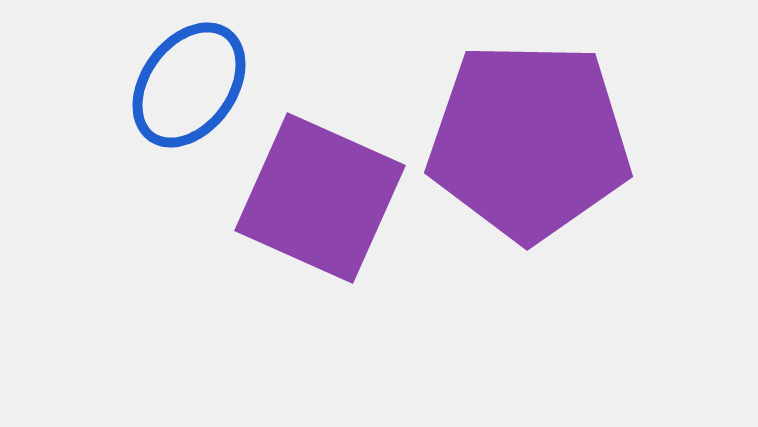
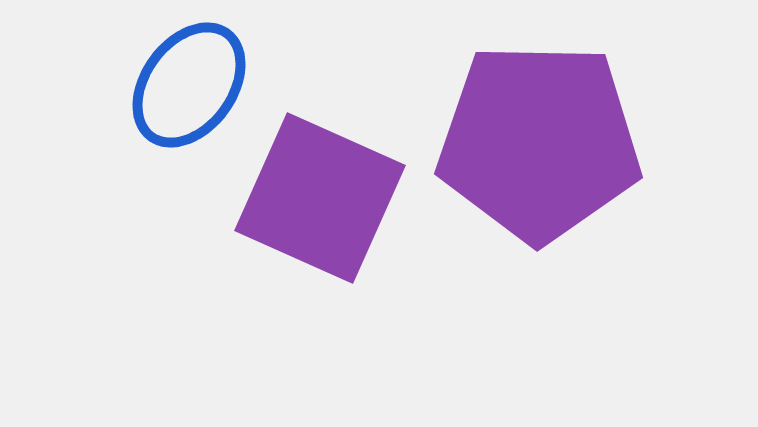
purple pentagon: moved 10 px right, 1 px down
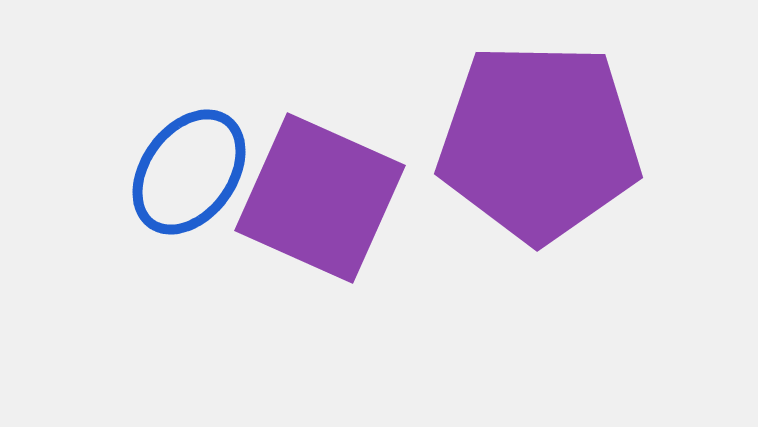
blue ellipse: moved 87 px down
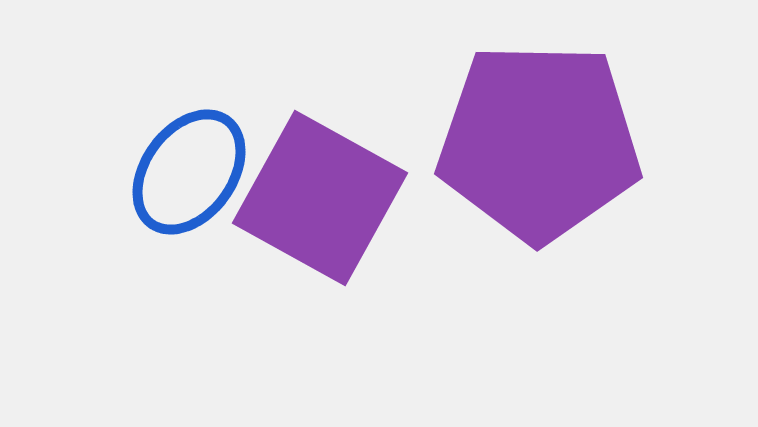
purple square: rotated 5 degrees clockwise
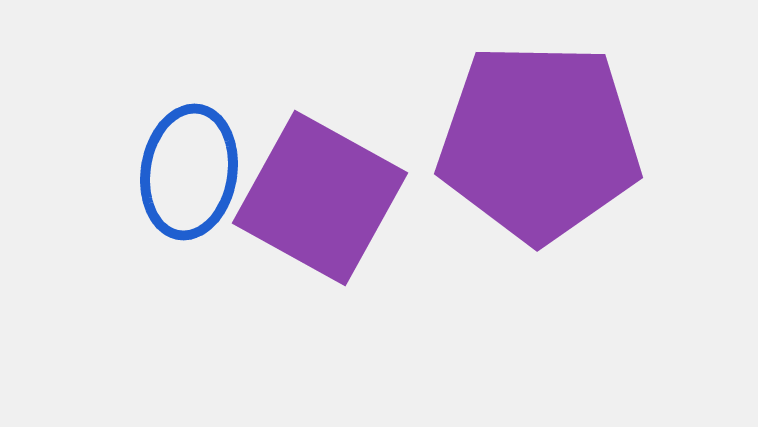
blue ellipse: rotated 27 degrees counterclockwise
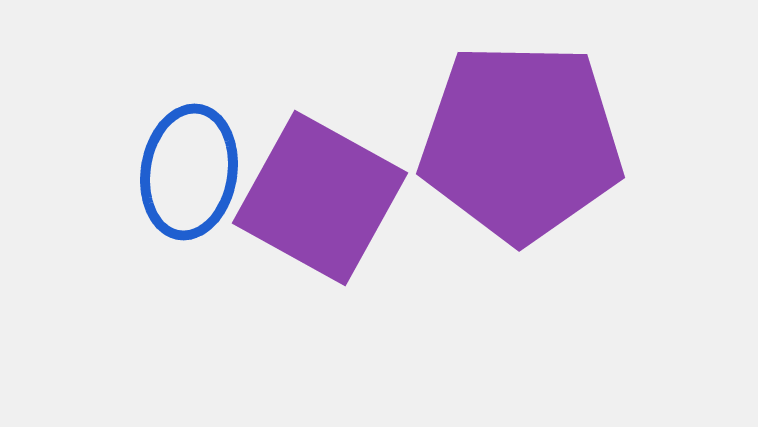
purple pentagon: moved 18 px left
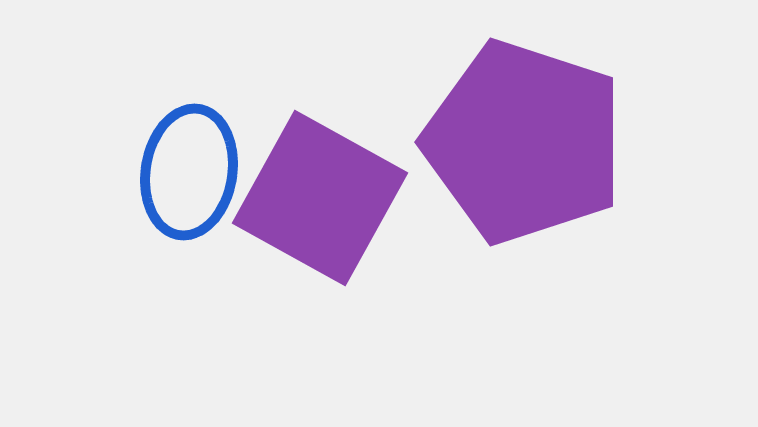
purple pentagon: moved 3 px right; rotated 17 degrees clockwise
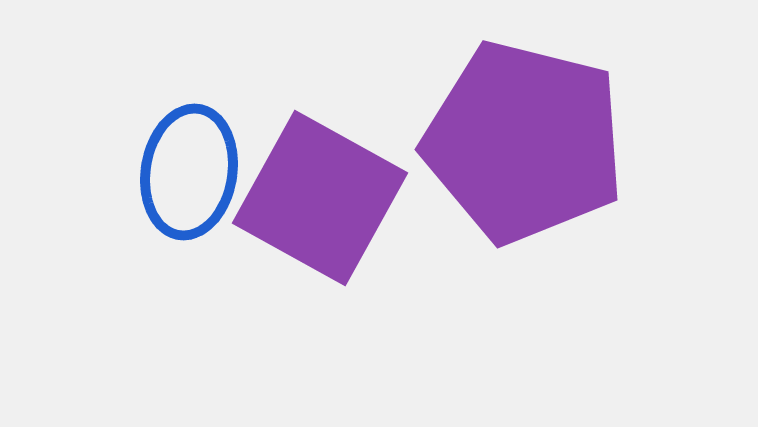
purple pentagon: rotated 4 degrees counterclockwise
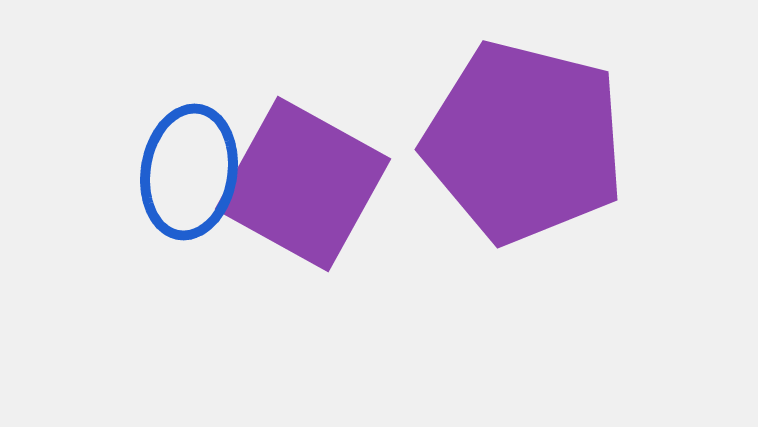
purple square: moved 17 px left, 14 px up
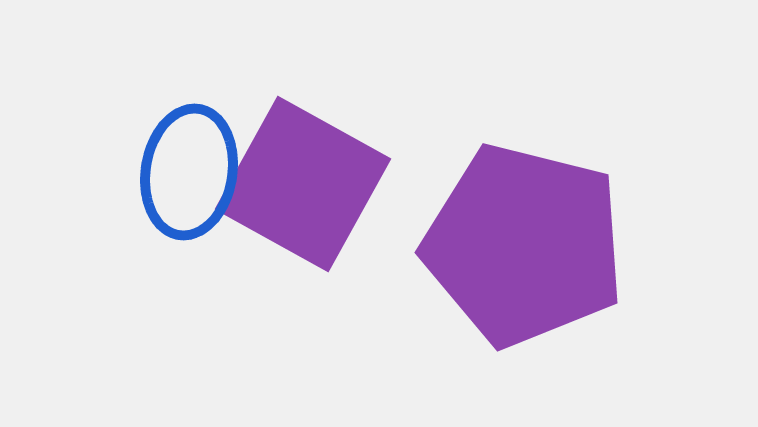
purple pentagon: moved 103 px down
